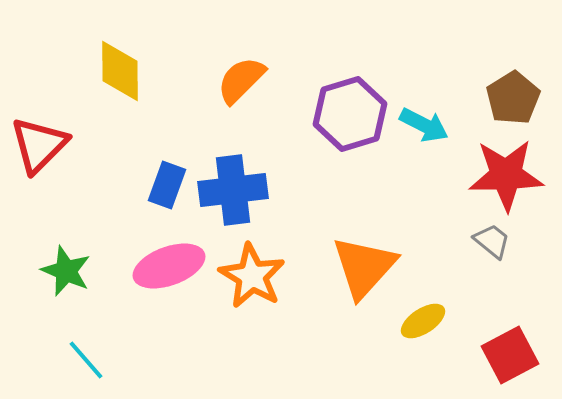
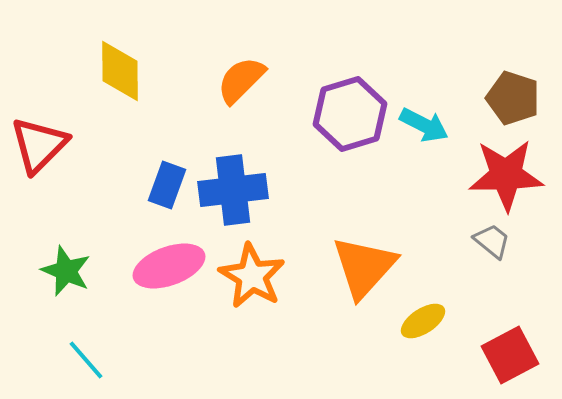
brown pentagon: rotated 22 degrees counterclockwise
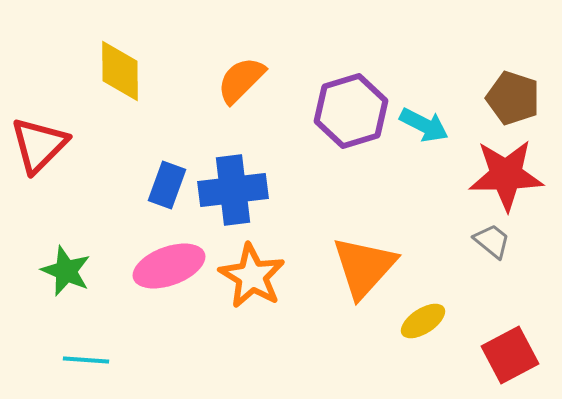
purple hexagon: moved 1 px right, 3 px up
cyan line: rotated 45 degrees counterclockwise
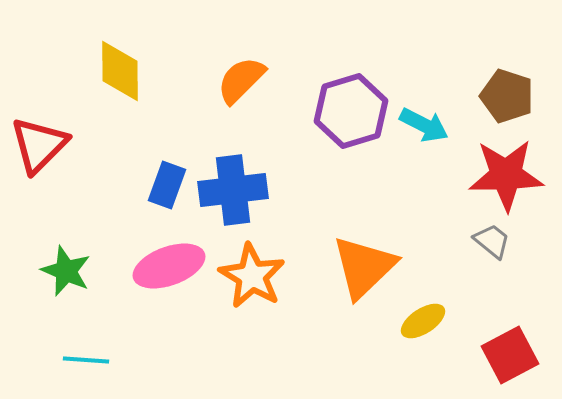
brown pentagon: moved 6 px left, 2 px up
orange triangle: rotated 4 degrees clockwise
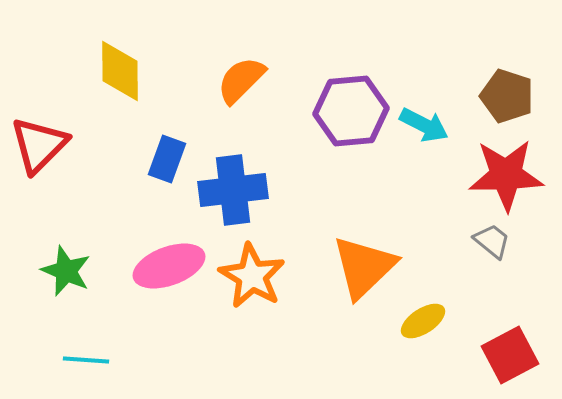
purple hexagon: rotated 12 degrees clockwise
blue rectangle: moved 26 px up
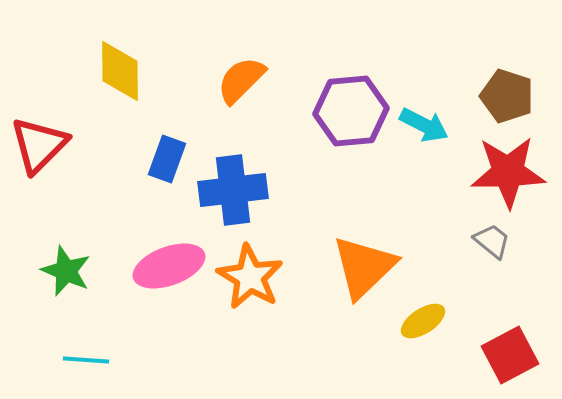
red star: moved 2 px right, 3 px up
orange star: moved 2 px left, 1 px down
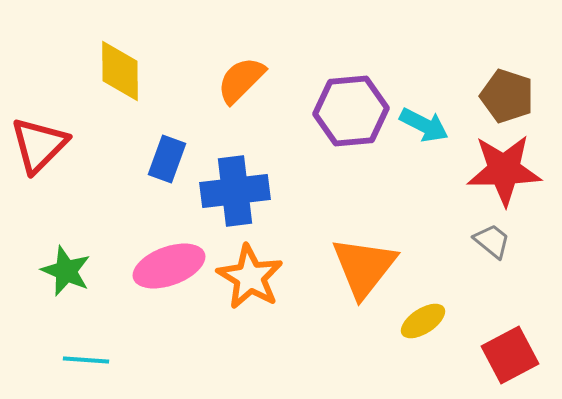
red star: moved 4 px left, 2 px up
blue cross: moved 2 px right, 1 px down
orange triangle: rotated 8 degrees counterclockwise
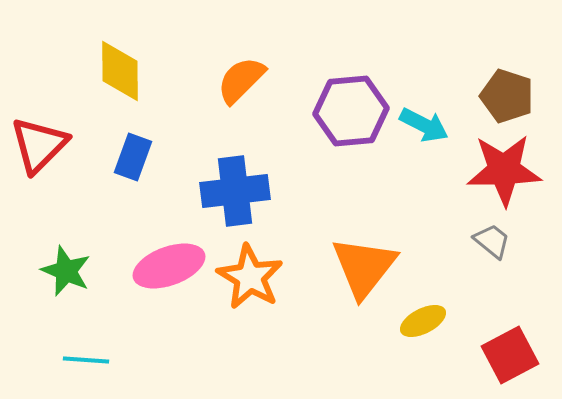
blue rectangle: moved 34 px left, 2 px up
yellow ellipse: rotated 6 degrees clockwise
